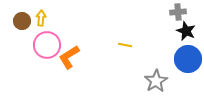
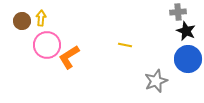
gray star: rotated 10 degrees clockwise
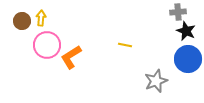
orange L-shape: moved 2 px right
